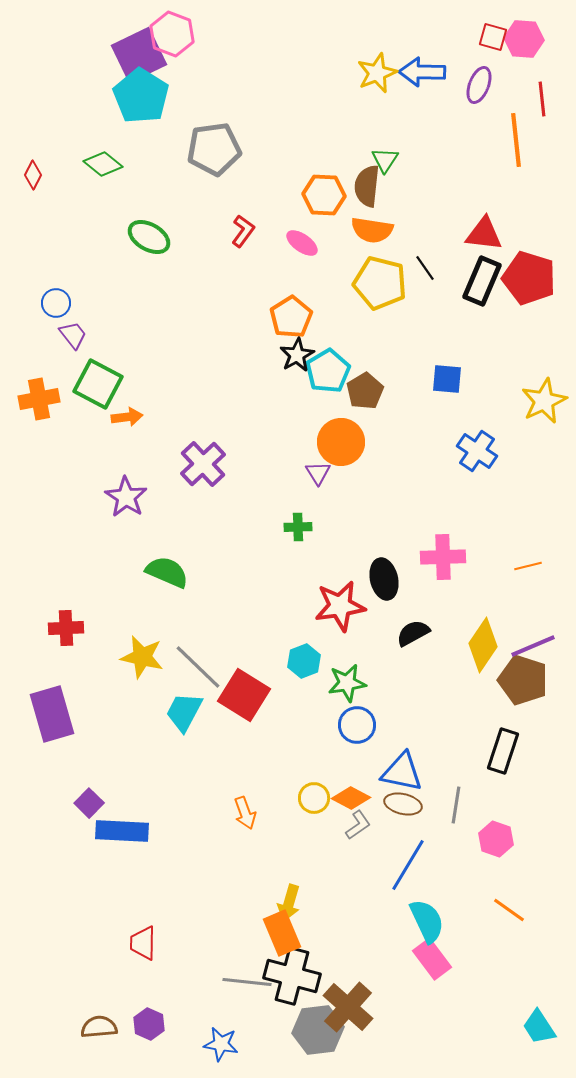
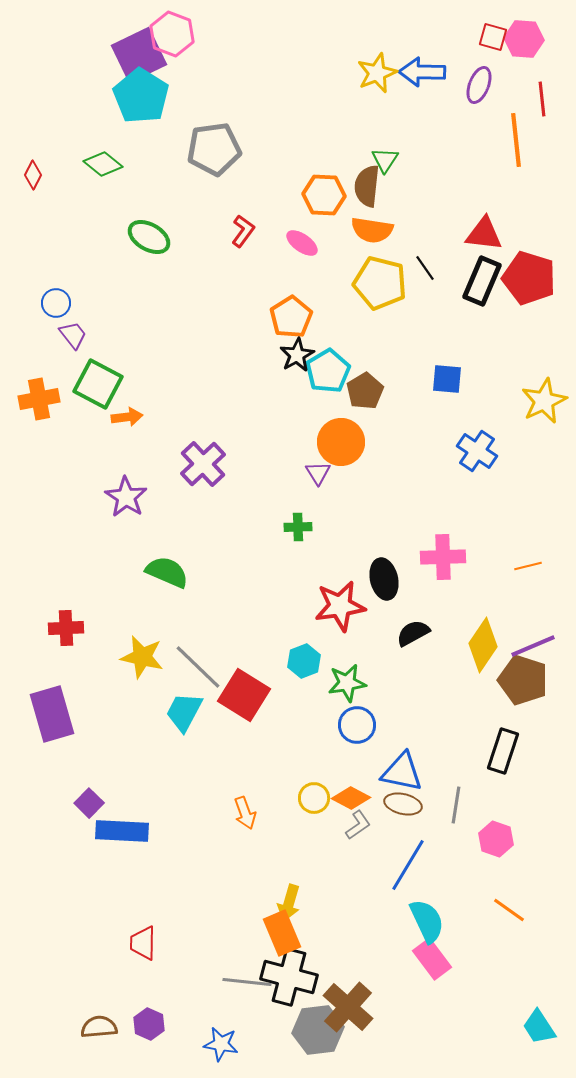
black cross at (292, 976): moved 3 px left, 1 px down
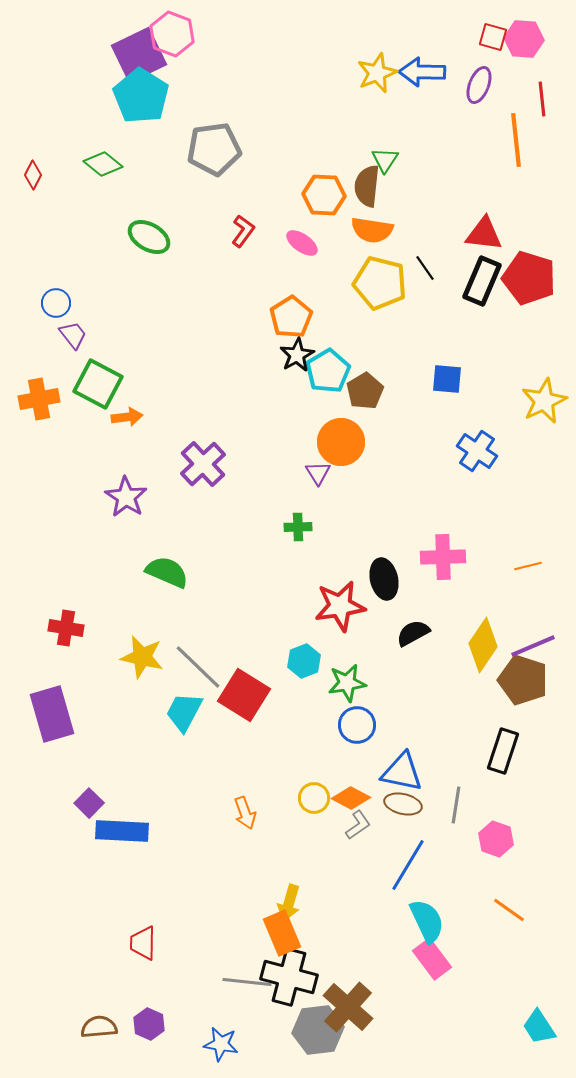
red cross at (66, 628): rotated 12 degrees clockwise
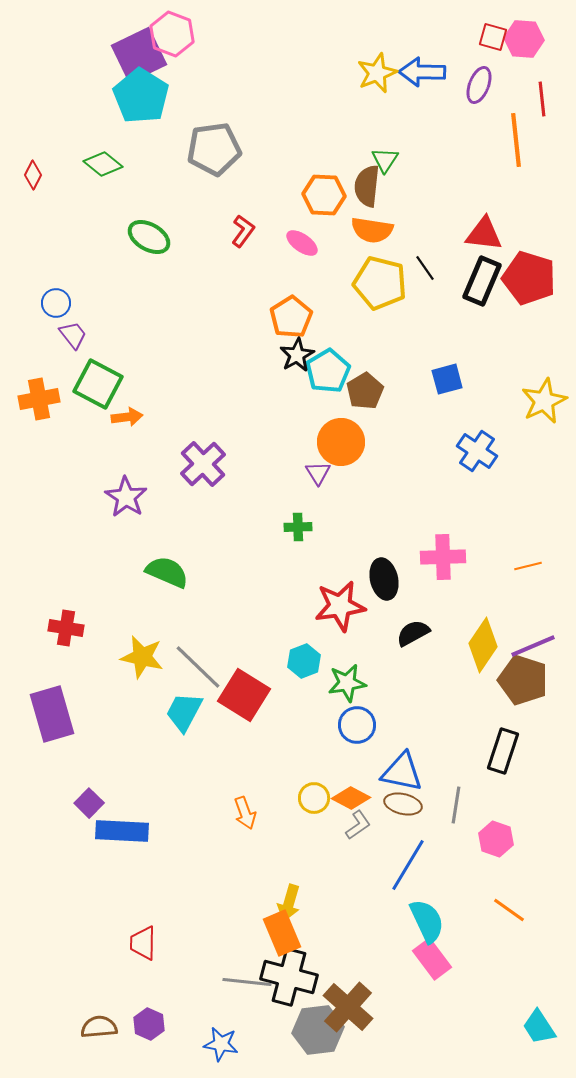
blue square at (447, 379): rotated 20 degrees counterclockwise
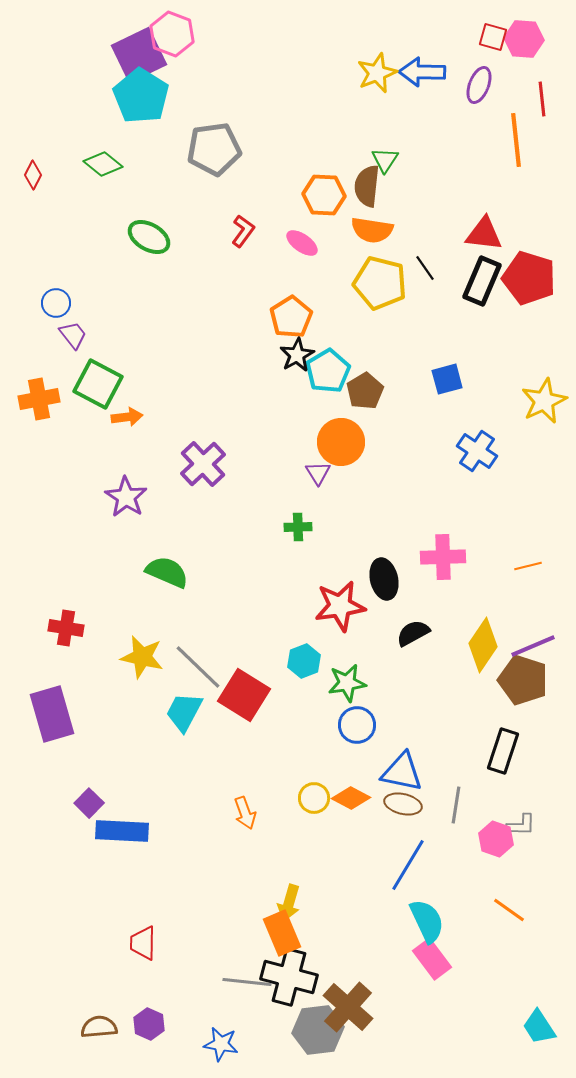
gray L-shape at (358, 825): moved 163 px right; rotated 36 degrees clockwise
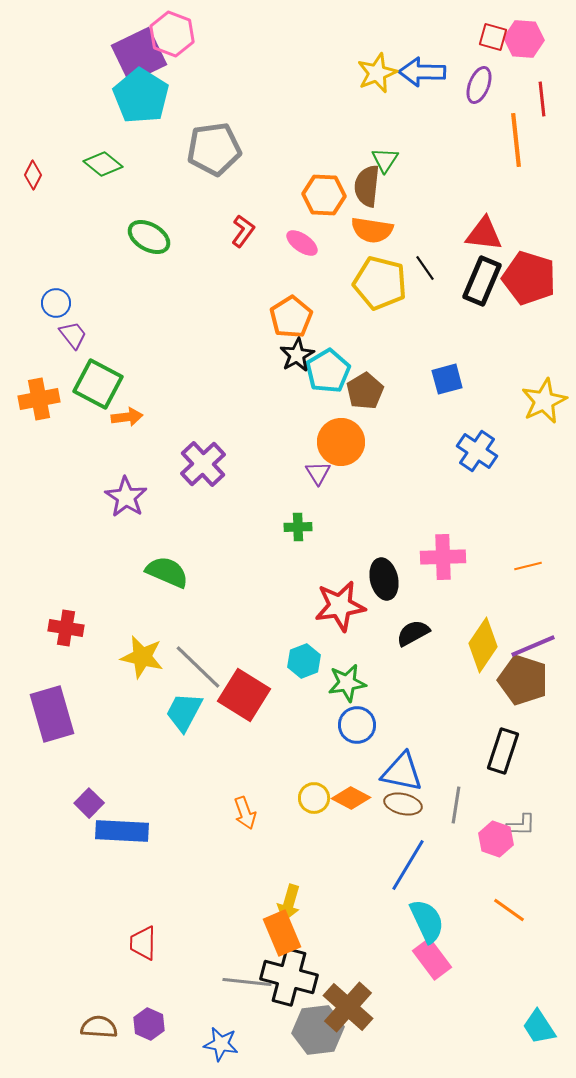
brown semicircle at (99, 1027): rotated 9 degrees clockwise
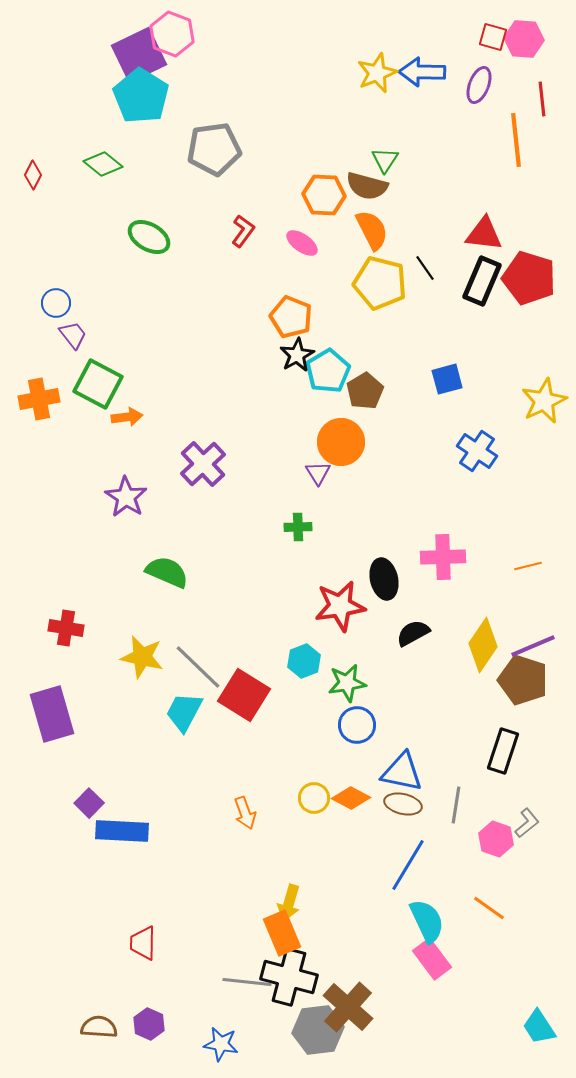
brown semicircle at (367, 186): rotated 81 degrees counterclockwise
orange semicircle at (372, 230): rotated 126 degrees counterclockwise
orange pentagon at (291, 317): rotated 18 degrees counterclockwise
gray L-shape at (521, 825): moved 6 px right, 2 px up; rotated 40 degrees counterclockwise
orange line at (509, 910): moved 20 px left, 2 px up
